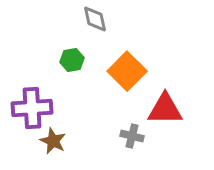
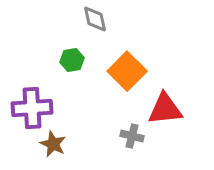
red triangle: rotated 6 degrees counterclockwise
brown star: moved 3 px down
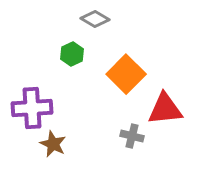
gray diamond: rotated 48 degrees counterclockwise
green hexagon: moved 6 px up; rotated 15 degrees counterclockwise
orange square: moved 1 px left, 3 px down
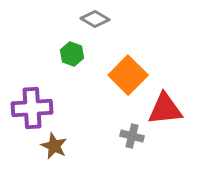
green hexagon: rotated 15 degrees counterclockwise
orange square: moved 2 px right, 1 px down
brown star: moved 1 px right, 2 px down
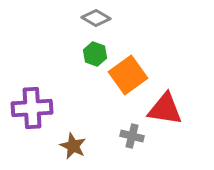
gray diamond: moved 1 px right, 1 px up
green hexagon: moved 23 px right
orange square: rotated 9 degrees clockwise
red triangle: rotated 15 degrees clockwise
brown star: moved 19 px right
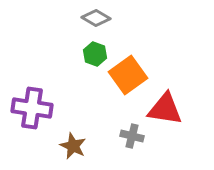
purple cross: rotated 12 degrees clockwise
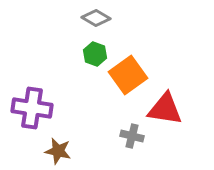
brown star: moved 15 px left, 5 px down; rotated 12 degrees counterclockwise
